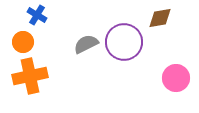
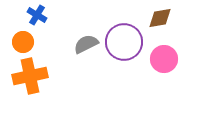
pink circle: moved 12 px left, 19 px up
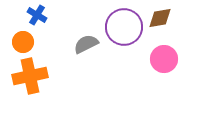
purple circle: moved 15 px up
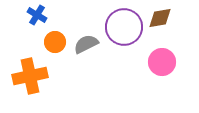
orange circle: moved 32 px right
pink circle: moved 2 px left, 3 px down
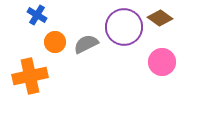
brown diamond: rotated 45 degrees clockwise
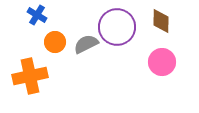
brown diamond: moved 1 px right, 3 px down; rotated 55 degrees clockwise
purple circle: moved 7 px left
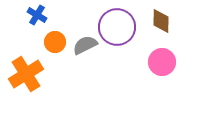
gray semicircle: moved 1 px left, 1 px down
orange cross: moved 4 px left, 2 px up; rotated 20 degrees counterclockwise
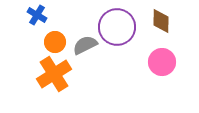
orange cross: moved 28 px right
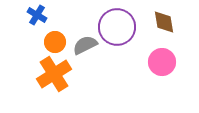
brown diamond: moved 3 px right, 1 px down; rotated 10 degrees counterclockwise
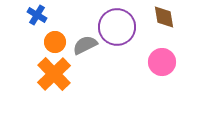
brown diamond: moved 5 px up
orange cross: rotated 12 degrees counterclockwise
